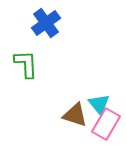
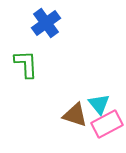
pink rectangle: moved 1 px right; rotated 32 degrees clockwise
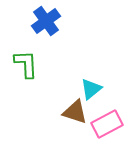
blue cross: moved 2 px up
cyan triangle: moved 8 px left, 15 px up; rotated 30 degrees clockwise
brown triangle: moved 3 px up
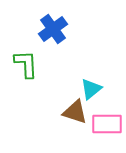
blue cross: moved 7 px right, 8 px down
pink rectangle: rotated 28 degrees clockwise
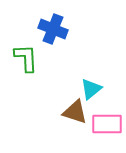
blue cross: rotated 32 degrees counterclockwise
green L-shape: moved 6 px up
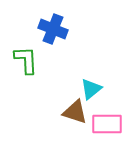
green L-shape: moved 2 px down
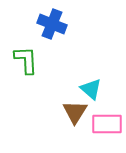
blue cross: moved 1 px left, 5 px up
cyan triangle: rotated 40 degrees counterclockwise
brown triangle: rotated 44 degrees clockwise
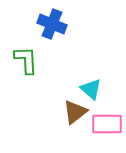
brown triangle: rotated 20 degrees clockwise
